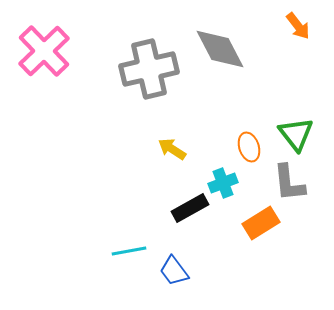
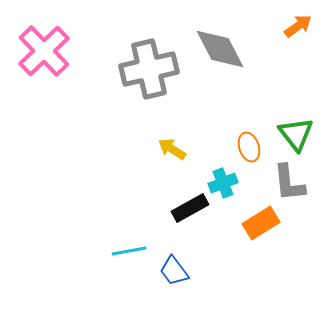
orange arrow: rotated 88 degrees counterclockwise
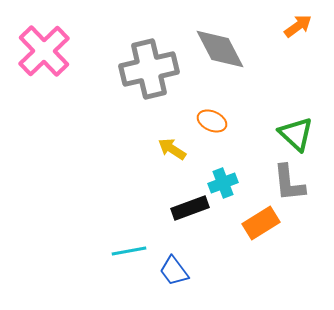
green triangle: rotated 9 degrees counterclockwise
orange ellipse: moved 37 px left, 26 px up; rotated 48 degrees counterclockwise
black rectangle: rotated 9 degrees clockwise
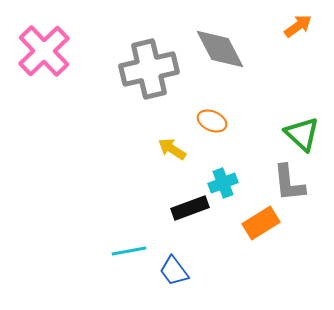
green triangle: moved 6 px right
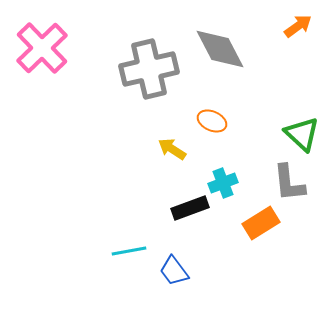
pink cross: moved 2 px left, 3 px up
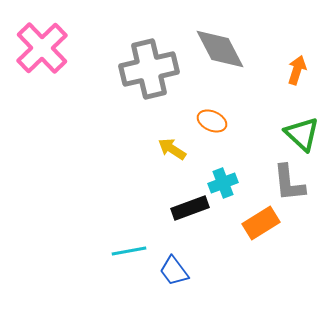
orange arrow: moved 1 px left, 44 px down; rotated 36 degrees counterclockwise
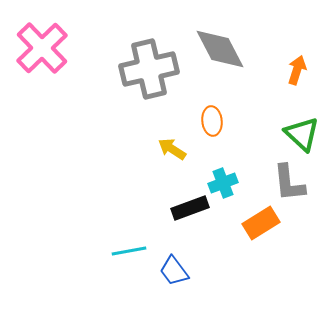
orange ellipse: rotated 60 degrees clockwise
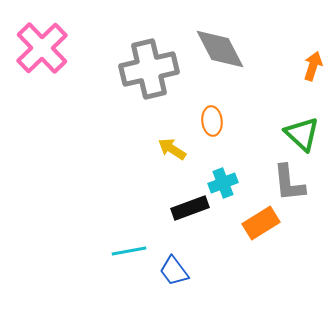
orange arrow: moved 16 px right, 4 px up
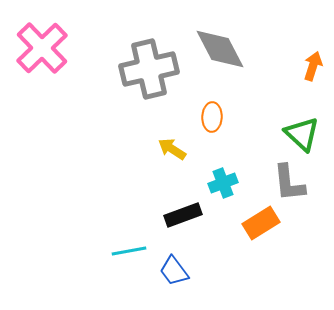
orange ellipse: moved 4 px up; rotated 8 degrees clockwise
black rectangle: moved 7 px left, 7 px down
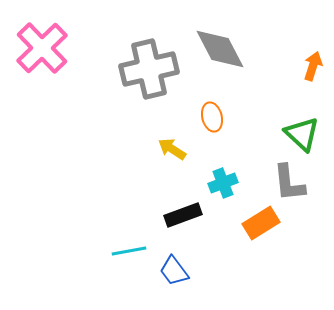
orange ellipse: rotated 16 degrees counterclockwise
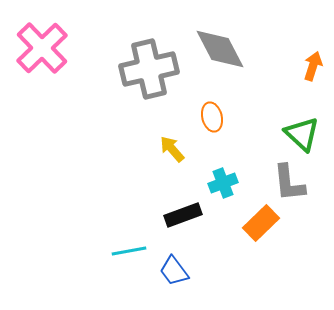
yellow arrow: rotated 16 degrees clockwise
orange rectangle: rotated 12 degrees counterclockwise
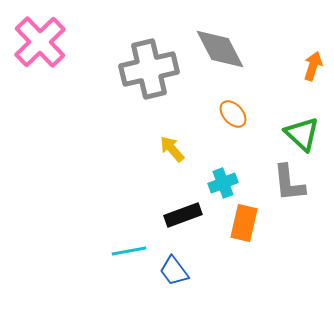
pink cross: moved 2 px left, 6 px up
orange ellipse: moved 21 px right, 3 px up; rotated 28 degrees counterclockwise
orange rectangle: moved 17 px left; rotated 33 degrees counterclockwise
